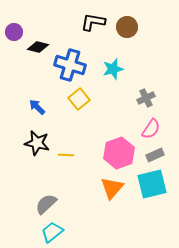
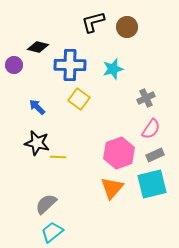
black L-shape: rotated 25 degrees counterclockwise
purple circle: moved 33 px down
blue cross: rotated 16 degrees counterclockwise
yellow square: rotated 15 degrees counterclockwise
yellow line: moved 8 px left, 2 px down
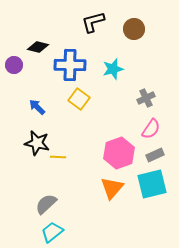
brown circle: moved 7 px right, 2 px down
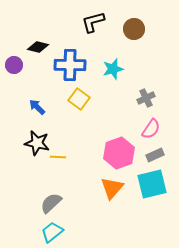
gray semicircle: moved 5 px right, 1 px up
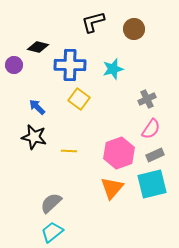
gray cross: moved 1 px right, 1 px down
black star: moved 3 px left, 6 px up
yellow line: moved 11 px right, 6 px up
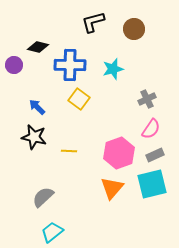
gray semicircle: moved 8 px left, 6 px up
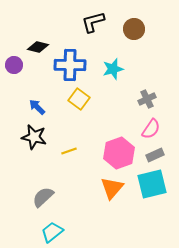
yellow line: rotated 21 degrees counterclockwise
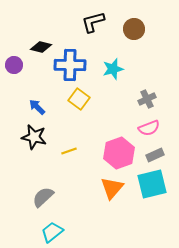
black diamond: moved 3 px right
pink semicircle: moved 2 px left, 1 px up; rotated 35 degrees clockwise
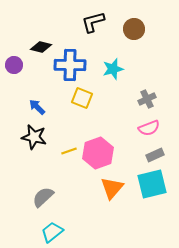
yellow square: moved 3 px right, 1 px up; rotated 15 degrees counterclockwise
pink hexagon: moved 21 px left
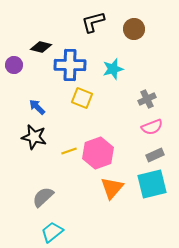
pink semicircle: moved 3 px right, 1 px up
